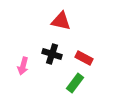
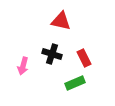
red rectangle: rotated 36 degrees clockwise
green rectangle: rotated 30 degrees clockwise
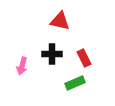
red triangle: moved 1 px left
black cross: rotated 18 degrees counterclockwise
pink arrow: moved 1 px left
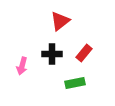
red triangle: rotated 50 degrees counterclockwise
red rectangle: moved 5 px up; rotated 66 degrees clockwise
green rectangle: rotated 12 degrees clockwise
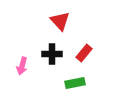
red triangle: rotated 35 degrees counterclockwise
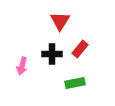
red triangle: rotated 15 degrees clockwise
red rectangle: moved 4 px left, 4 px up
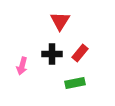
red rectangle: moved 4 px down
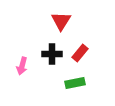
red triangle: moved 1 px right
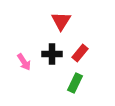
pink arrow: moved 2 px right, 4 px up; rotated 48 degrees counterclockwise
green rectangle: rotated 54 degrees counterclockwise
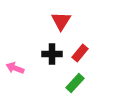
pink arrow: moved 9 px left, 6 px down; rotated 144 degrees clockwise
green rectangle: rotated 18 degrees clockwise
